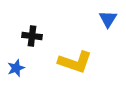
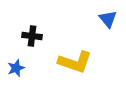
blue triangle: rotated 12 degrees counterclockwise
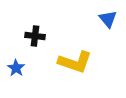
black cross: moved 3 px right
blue star: rotated 18 degrees counterclockwise
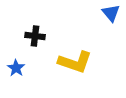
blue triangle: moved 3 px right, 6 px up
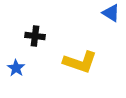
blue triangle: rotated 18 degrees counterclockwise
yellow L-shape: moved 5 px right
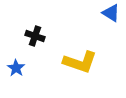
black cross: rotated 12 degrees clockwise
